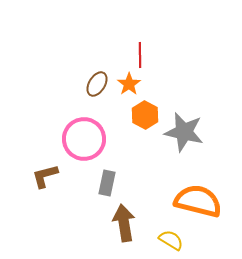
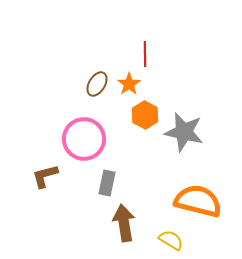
red line: moved 5 px right, 1 px up
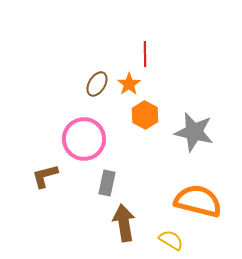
gray star: moved 10 px right
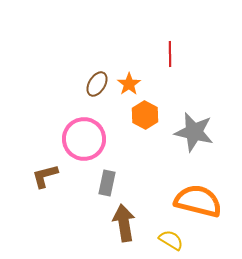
red line: moved 25 px right
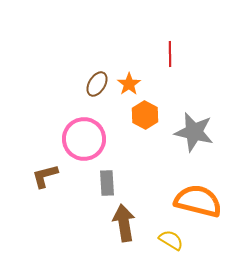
gray rectangle: rotated 15 degrees counterclockwise
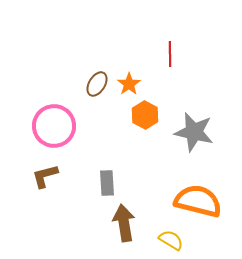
pink circle: moved 30 px left, 13 px up
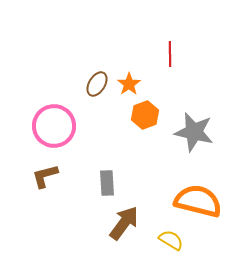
orange hexagon: rotated 12 degrees clockwise
brown arrow: rotated 45 degrees clockwise
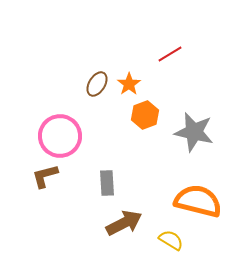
red line: rotated 60 degrees clockwise
pink circle: moved 6 px right, 10 px down
brown arrow: rotated 27 degrees clockwise
